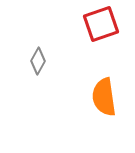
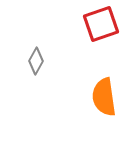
gray diamond: moved 2 px left
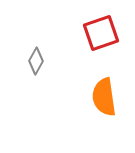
red square: moved 9 px down
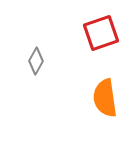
orange semicircle: moved 1 px right, 1 px down
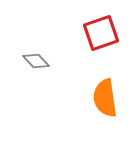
gray diamond: rotated 72 degrees counterclockwise
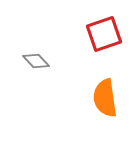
red square: moved 3 px right, 1 px down
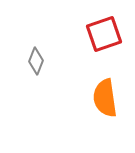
gray diamond: rotated 64 degrees clockwise
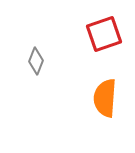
orange semicircle: rotated 12 degrees clockwise
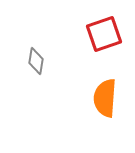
gray diamond: rotated 12 degrees counterclockwise
